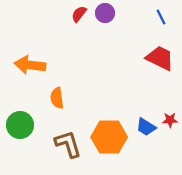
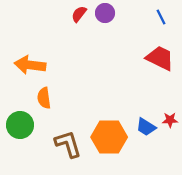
orange semicircle: moved 13 px left
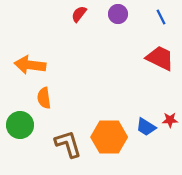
purple circle: moved 13 px right, 1 px down
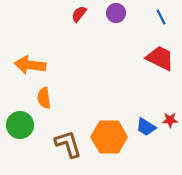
purple circle: moved 2 px left, 1 px up
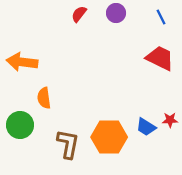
orange arrow: moved 8 px left, 3 px up
brown L-shape: rotated 28 degrees clockwise
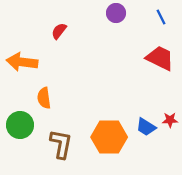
red semicircle: moved 20 px left, 17 px down
brown L-shape: moved 7 px left
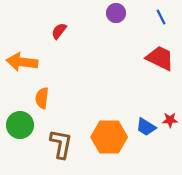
orange semicircle: moved 2 px left; rotated 15 degrees clockwise
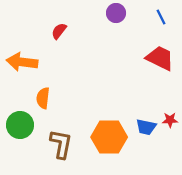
orange semicircle: moved 1 px right
blue trapezoid: rotated 20 degrees counterclockwise
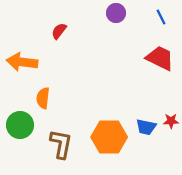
red star: moved 1 px right, 1 px down
